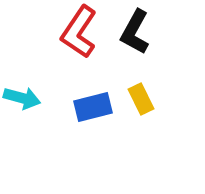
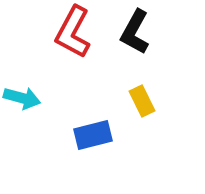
red L-shape: moved 6 px left; rotated 6 degrees counterclockwise
yellow rectangle: moved 1 px right, 2 px down
blue rectangle: moved 28 px down
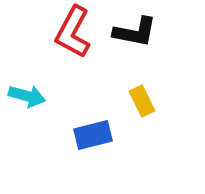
black L-shape: rotated 108 degrees counterclockwise
cyan arrow: moved 5 px right, 2 px up
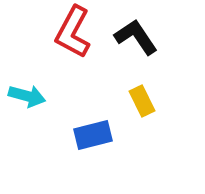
black L-shape: moved 1 px right, 5 px down; rotated 135 degrees counterclockwise
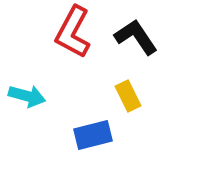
yellow rectangle: moved 14 px left, 5 px up
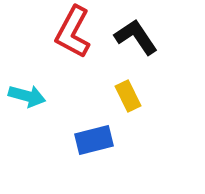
blue rectangle: moved 1 px right, 5 px down
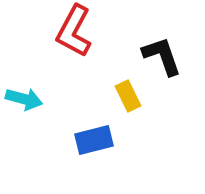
red L-shape: moved 1 px right, 1 px up
black L-shape: moved 26 px right, 19 px down; rotated 15 degrees clockwise
cyan arrow: moved 3 px left, 3 px down
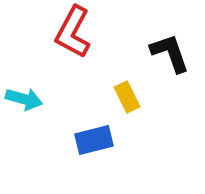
red L-shape: moved 1 px left, 1 px down
black L-shape: moved 8 px right, 3 px up
yellow rectangle: moved 1 px left, 1 px down
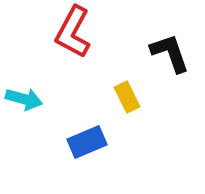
blue rectangle: moved 7 px left, 2 px down; rotated 9 degrees counterclockwise
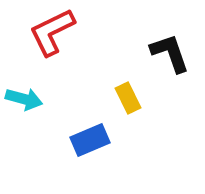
red L-shape: moved 21 px left; rotated 36 degrees clockwise
yellow rectangle: moved 1 px right, 1 px down
blue rectangle: moved 3 px right, 2 px up
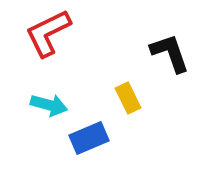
red L-shape: moved 4 px left, 1 px down
cyan arrow: moved 25 px right, 6 px down
blue rectangle: moved 1 px left, 2 px up
